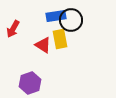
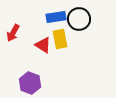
blue rectangle: moved 1 px down
black circle: moved 8 px right, 1 px up
red arrow: moved 4 px down
purple hexagon: rotated 20 degrees counterclockwise
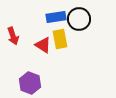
red arrow: moved 3 px down; rotated 48 degrees counterclockwise
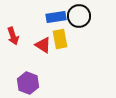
black circle: moved 3 px up
purple hexagon: moved 2 px left
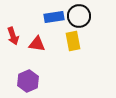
blue rectangle: moved 2 px left
yellow rectangle: moved 13 px right, 2 px down
red triangle: moved 6 px left, 1 px up; rotated 24 degrees counterclockwise
purple hexagon: moved 2 px up; rotated 15 degrees clockwise
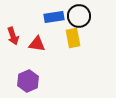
yellow rectangle: moved 3 px up
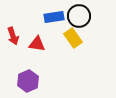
yellow rectangle: rotated 24 degrees counterclockwise
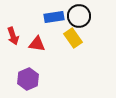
purple hexagon: moved 2 px up
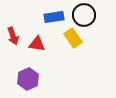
black circle: moved 5 px right, 1 px up
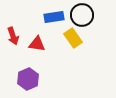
black circle: moved 2 px left
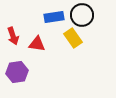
purple hexagon: moved 11 px left, 7 px up; rotated 15 degrees clockwise
